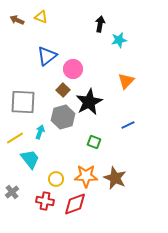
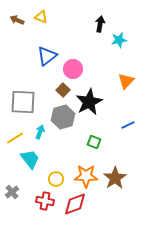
brown star: rotated 15 degrees clockwise
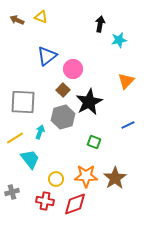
gray cross: rotated 24 degrees clockwise
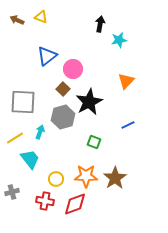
brown square: moved 1 px up
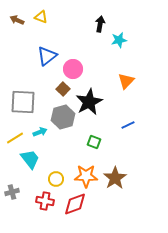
cyan arrow: rotated 48 degrees clockwise
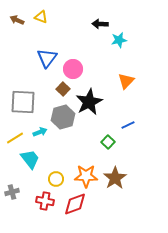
black arrow: rotated 98 degrees counterclockwise
blue triangle: moved 2 px down; rotated 15 degrees counterclockwise
green square: moved 14 px right; rotated 24 degrees clockwise
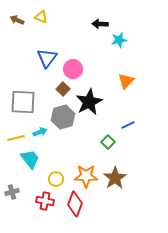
yellow line: moved 1 px right; rotated 18 degrees clockwise
red diamond: rotated 50 degrees counterclockwise
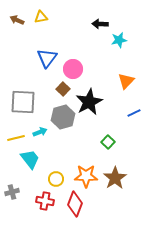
yellow triangle: rotated 32 degrees counterclockwise
blue line: moved 6 px right, 12 px up
